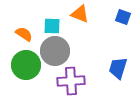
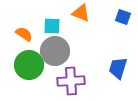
orange triangle: moved 1 px right, 1 px up
green circle: moved 3 px right
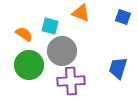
cyan square: moved 2 px left; rotated 12 degrees clockwise
gray circle: moved 7 px right
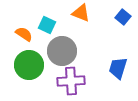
blue square: rotated 21 degrees clockwise
cyan square: moved 3 px left, 1 px up; rotated 12 degrees clockwise
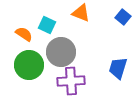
gray circle: moved 1 px left, 1 px down
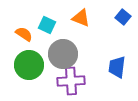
orange triangle: moved 5 px down
gray circle: moved 2 px right, 2 px down
blue trapezoid: moved 1 px left, 1 px up; rotated 10 degrees counterclockwise
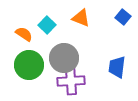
cyan square: rotated 18 degrees clockwise
gray circle: moved 1 px right, 4 px down
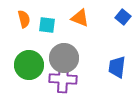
orange triangle: moved 1 px left
cyan square: rotated 36 degrees counterclockwise
orange semicircle: moved 15 px up; rotated 42 degrees clockwise
purple cross: moved 8 px left, 2 px up; rotated 8 degrees clockwise
